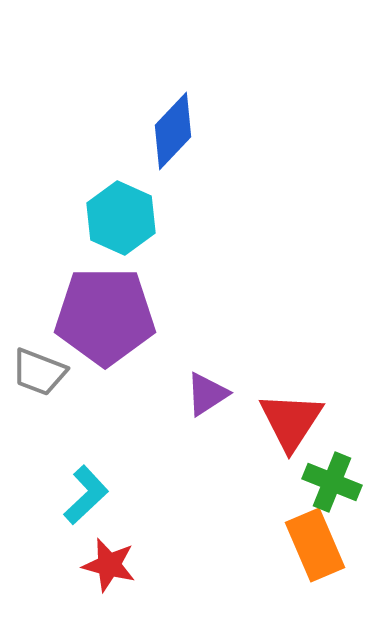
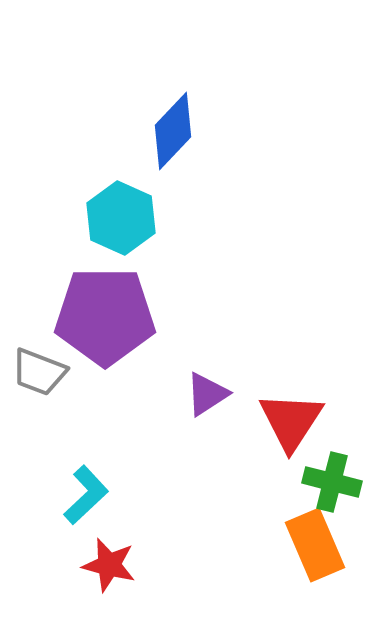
green cross: rotated 8 degrees counterclockwise
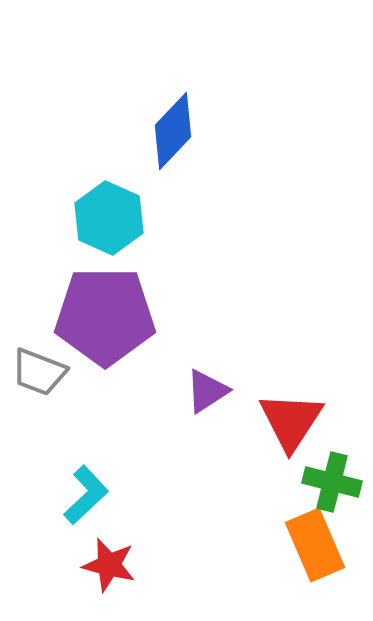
cyan hexagon: moved 12 px left
purple triangle: moved 3 px up
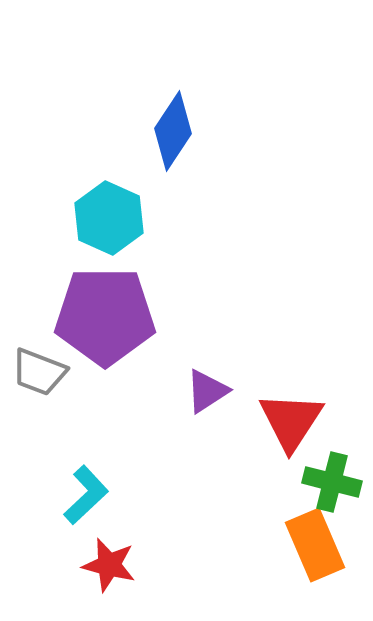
blue diamond: rotated 10 degrees counterclockwise
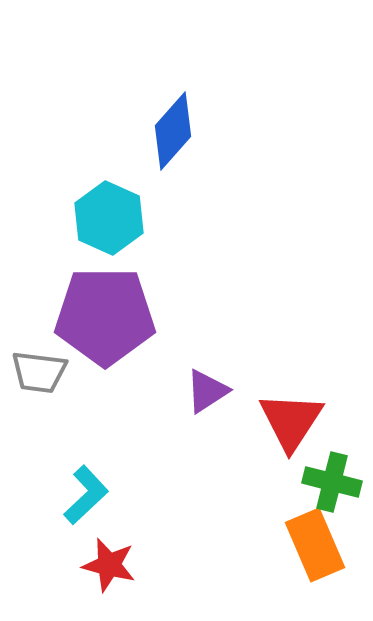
blue diamond: rotated 8 degrees clockwise
gray trapezoid: rotated 14 degrees counterclockwise
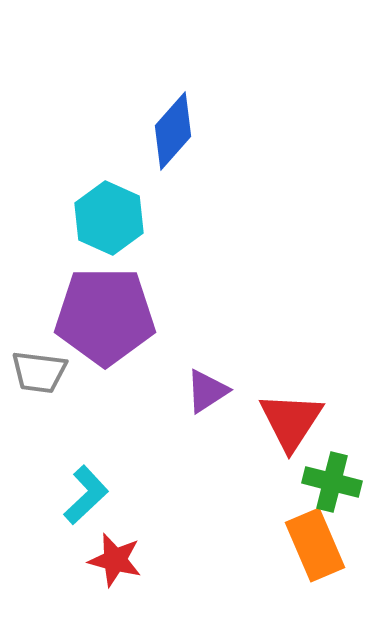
red star: moved 6 px right, 5 px up
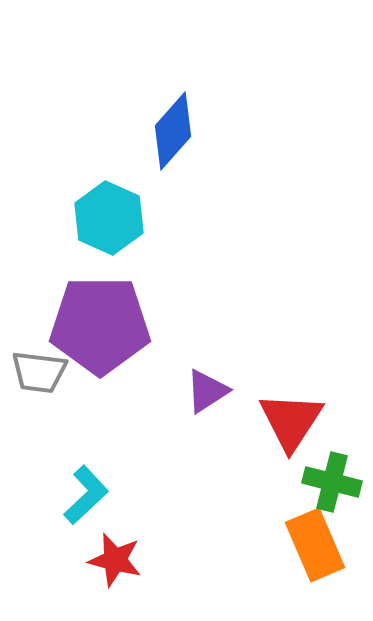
purple pentagon: moved 5 px left, 9 px down
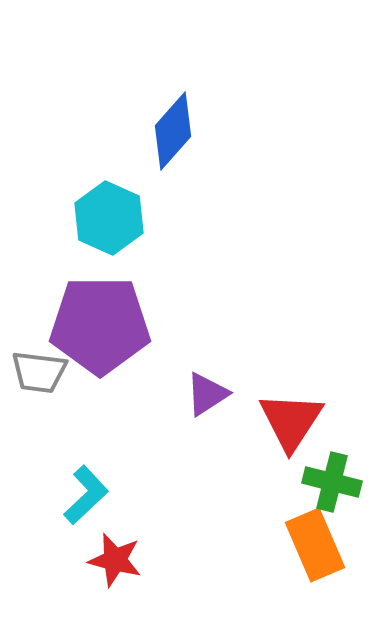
purple triangle: moved 3 px down
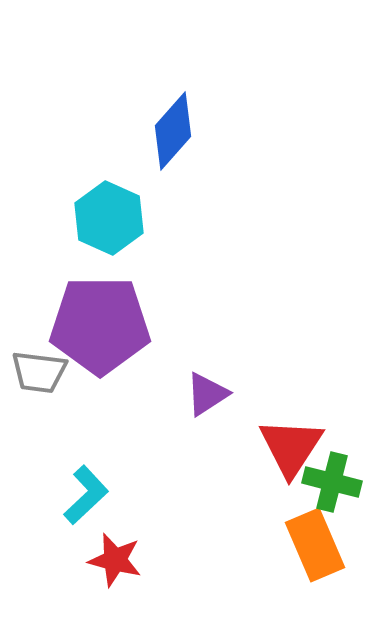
red triangle: moved 26 px down
